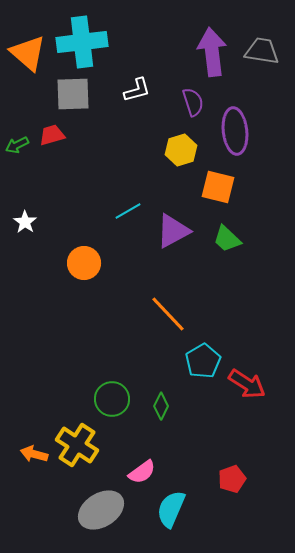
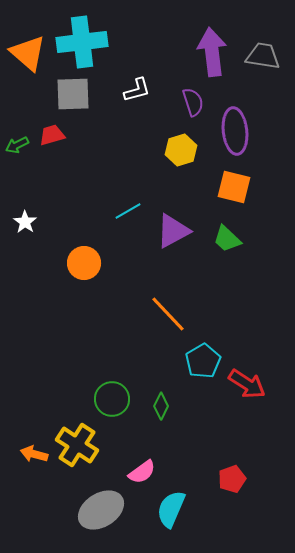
gray trapezoid: moved 1 px right, 5 px down
orange square: moved 16 px right
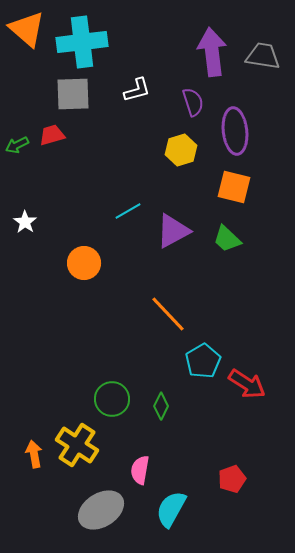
orange triangle: moved 1 px left, 24 px up
orange arrow: rotated 64 degrees clockwise
pink semicircle: moved 2 px left, 2 px up; rotated 136 degrees clockwise
cyan semicircle: rotated 6 degrees clockwise
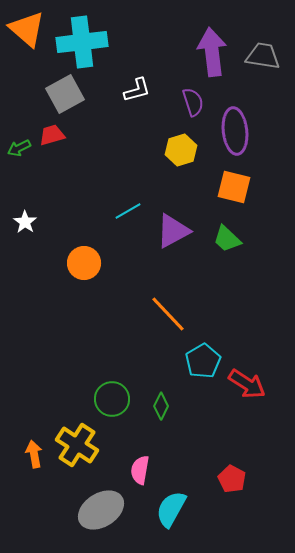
gray square: moved 8 px left; rotated 27 degrees counterclockwise
green arrow: moved 2 px right, 3 px down
red pentagon: rotated 24 degrees counterclockwise
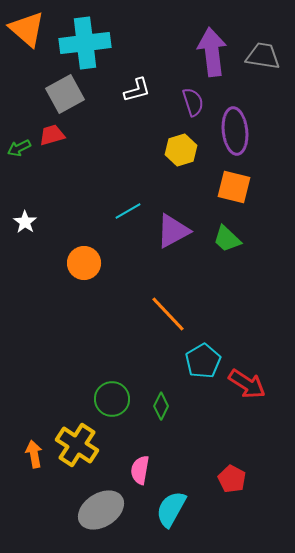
cyan cross: moved 3 px right, 1 px down
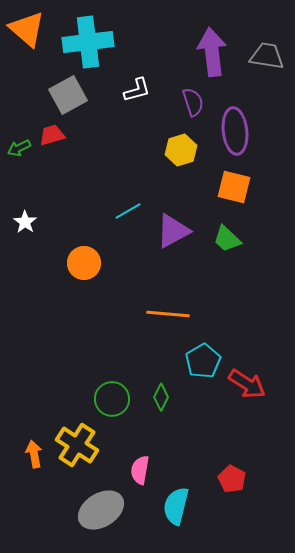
cyan cross: moved 3 px right, 1 px up
gray trapezoid: moved 4 px right
gray square: moved 3 px right, 1 px down
orange line: rotated 42 degrees counterclockwise
green diamond: moved 9 px up
cyan semicircle: moved 5 px right, 3 px up; rotated 15 degrees counterclockwise
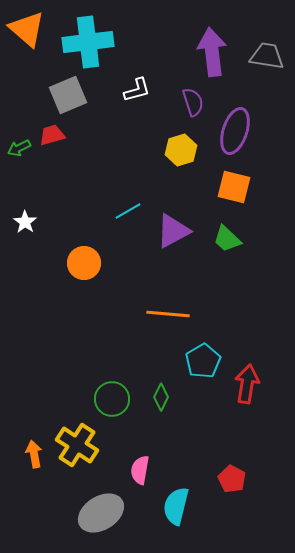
gray square: rotated 6 degrees clockwise
purple ellipse: rotated 24 degrees clockwise
red arrow: rotated 114 degrees counterclockwise
gray ellipse: moved 3 px down
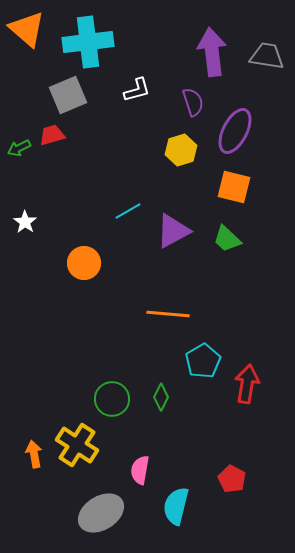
purple ellipse: rotated 9 degrees clockwise
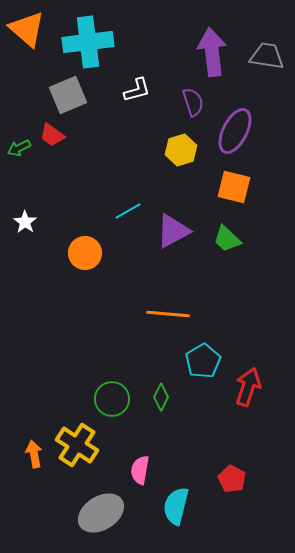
red trapezoid: rotated 128 degrees counterclockwise
orange circle: moved 1 px right, 10 px up
red arrow: moved 1 px right, 3 px down; rotated 9 degrees clockwise
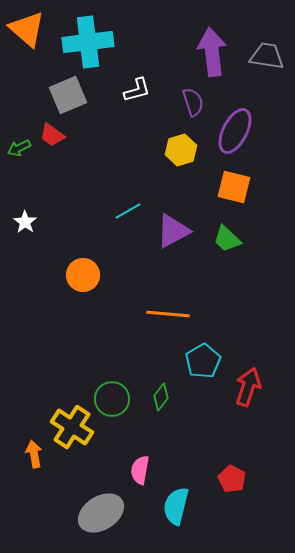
orange circle: moved 2 px left, 22 px down
green diamond: rotated 12 degrees clockwise
yellow cross: moved 5 px left, 18 px up
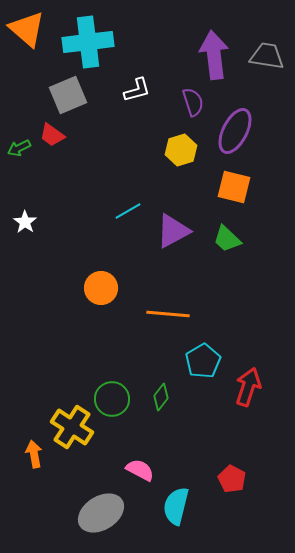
purple arrow: moved 2 px right, 3 px down
orange circle: moved 18 px right, 13 px down
pink semicircle: rotated 108 degrees clockwise
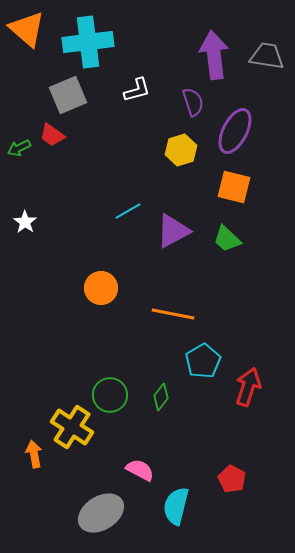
orange line: moved 5 px right; rotated 6 degrees clockwise
green circle: moved 2 px left, 4 px up
